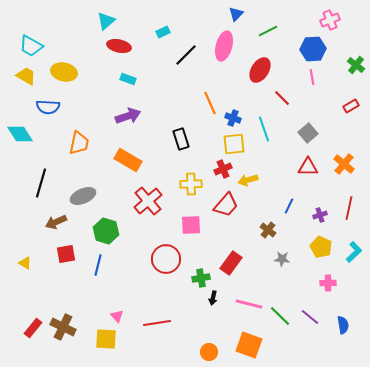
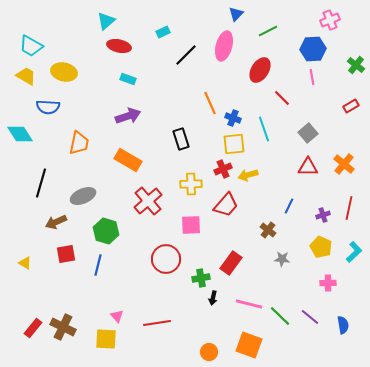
yellow arrow at (248, 180): moved 5 px up
purple cross at (320, 215): moved 3 px right
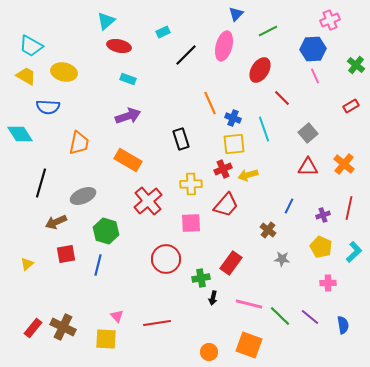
pink line at (312, 77): moved 3 px right, 1 px up; rotated 14 degrees counterclockwise
pink square at (191, 225): moved 2 px up
yellow triangle at (25, 263): moved 2 px right, 1 px down; rotated 48 degrees clockwise
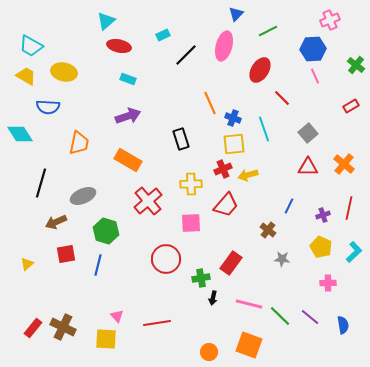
cyan rectangle at (163, 32): moved 3 px down
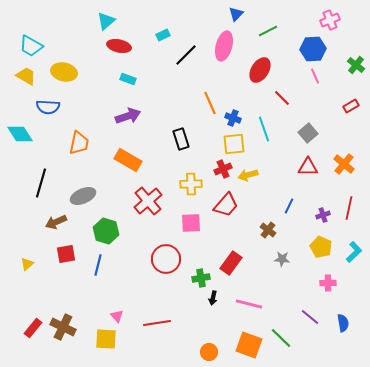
green line at (280, 316): moved 1 px right, 22 px down
blue semicircle at (343, 325): moved 2 px up
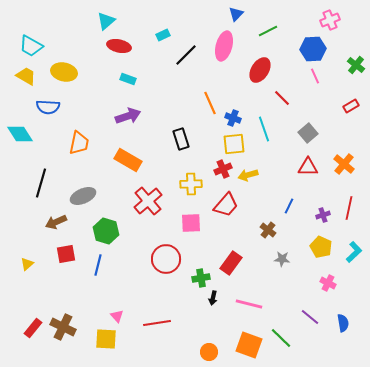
pink cross at (328, 283): rotated 28 degrees clockwise
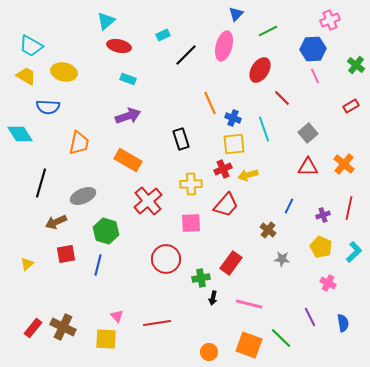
purple line at (310, 317): rotated 24 degrees clockwise
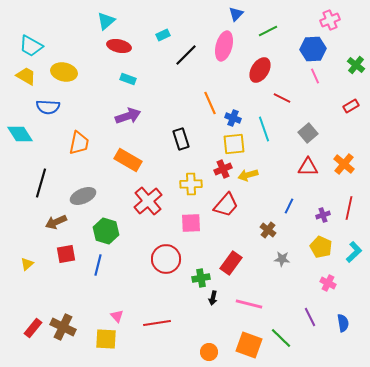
red line at (282, 98): rotated 18 degrees counterclockwise
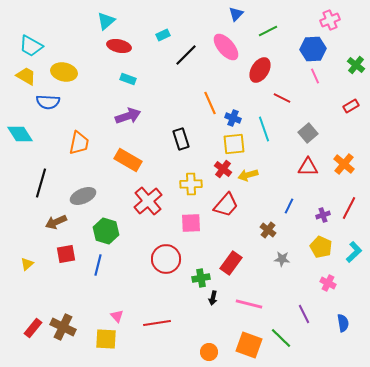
pink ellipse at (224, 46): moved 2 px right, 1 px down; rotated 56 degrees counterclockwise
blue semicircle at (48, 107): moved 5 px up
red cross at (223, 169): rotated 30 degrees counterclockwise
red line at (349, 208): rotated 15 degrees clockwise
purple line at (310, 317): moved 6 px left, 3 px up
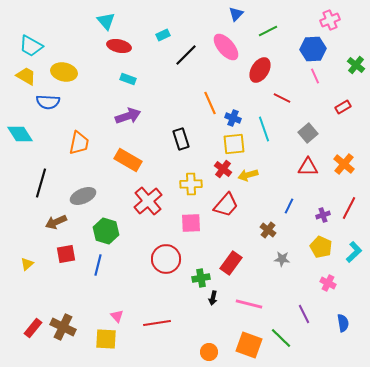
cyan triangle at (106, 21): rotated 30 degrees counterclockwise
red rectangle at (351, 106): moved 8 px left, 1 px down
